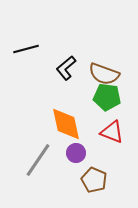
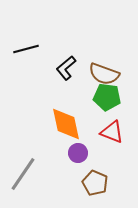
purple circle: moved 2 px right
gray line: moved 15 px left, 14 px down
brown pentagon: moved 1 px right, 3 px down
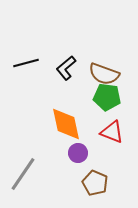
black line: moved 14 px down
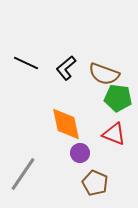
black line: rotated 40 degrees clockwise
green pentagon: moved 11 px right, 1 px down
red triangle: moved 2 px right, 2 px down
purple circle: moved 2 px right
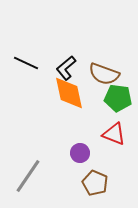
orange diamond: moved 3 px right, 31 px up
gray line: moved 5 px right, 2 px down
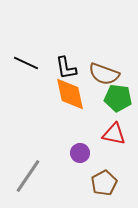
black L-shape: rotated 60 degrees counterclockwise
orange diamond: moved 1 px right, 1 px down
red triangle: rotated 10 degrees counterclockwise
brown pentagon: moved 9 px right; rotated 20 degrees clockwise
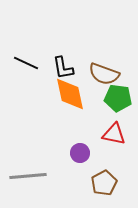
black L-shape: moved 3 px left
gray line: rotated 51 degrees clockwise
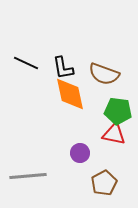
green pentagon: moved 13 px down
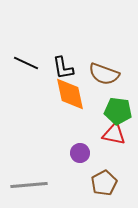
gray line: moved 1 px right, 9 px down
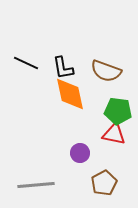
brown semicircle: moved 2 px right, 3 px up
gray line: moved 7 px right
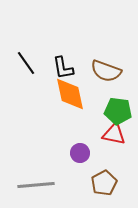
black line: rotated 30 degrees clockwise
